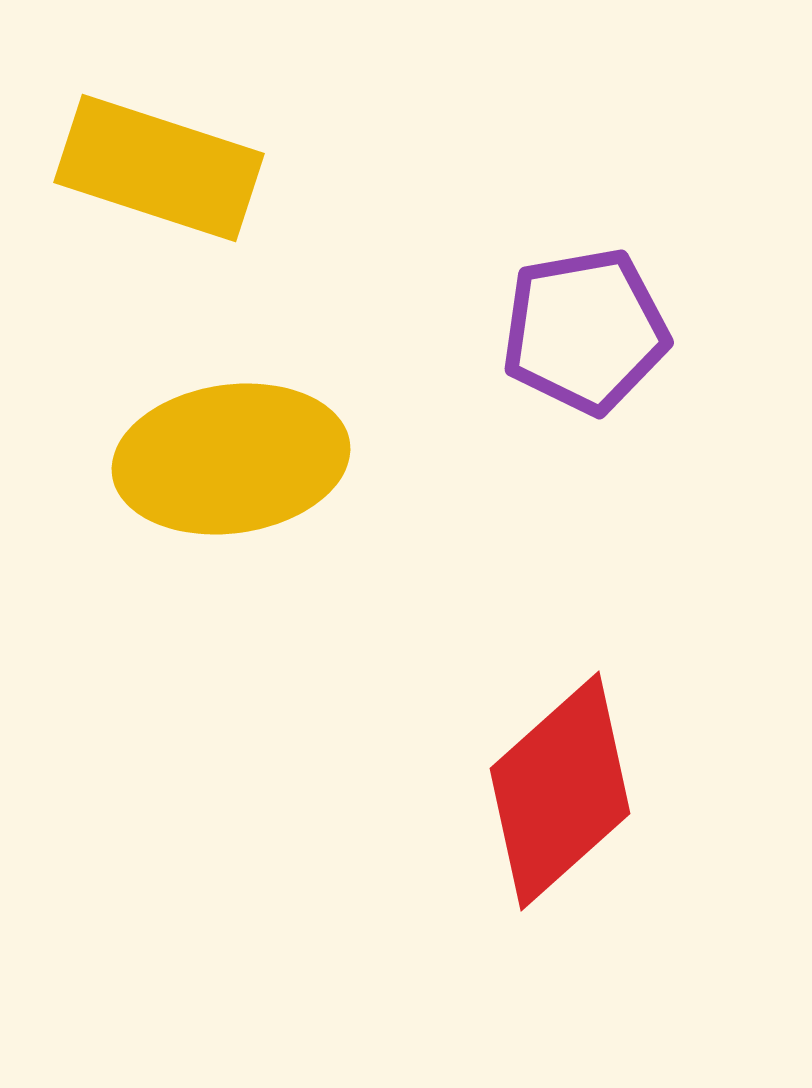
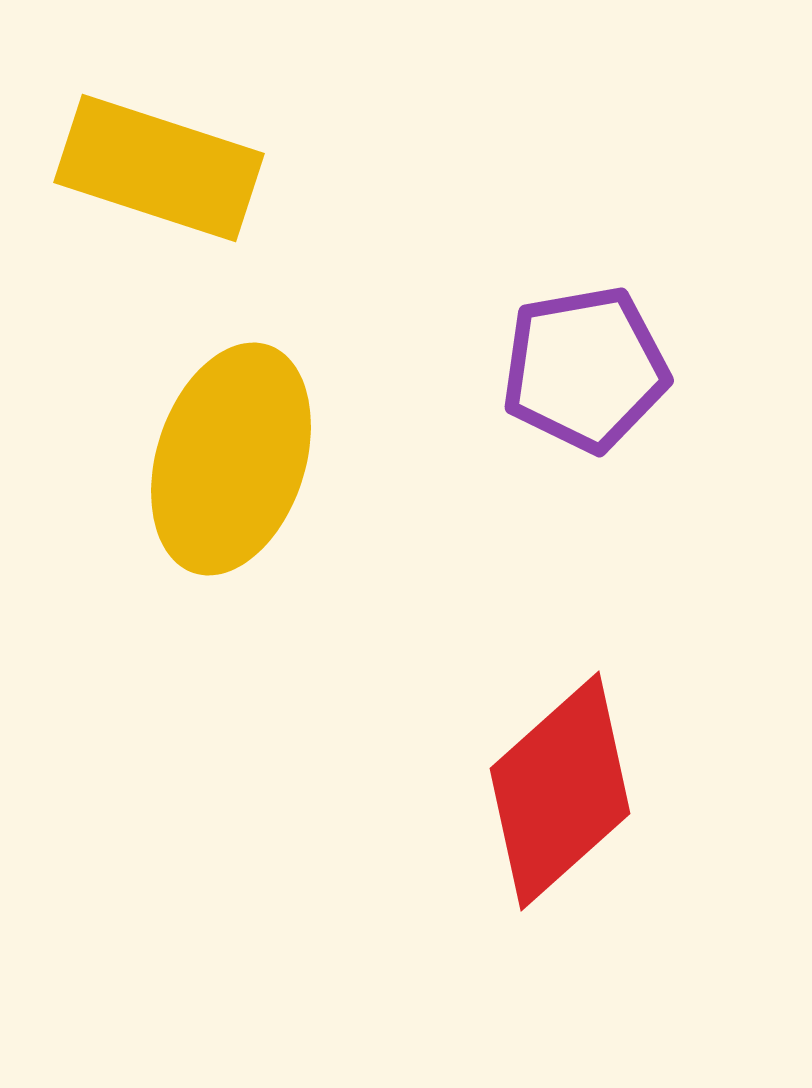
purple pentagon: moved 38 px down
yellow ellipse: rotated 64 degrees counterclockwise
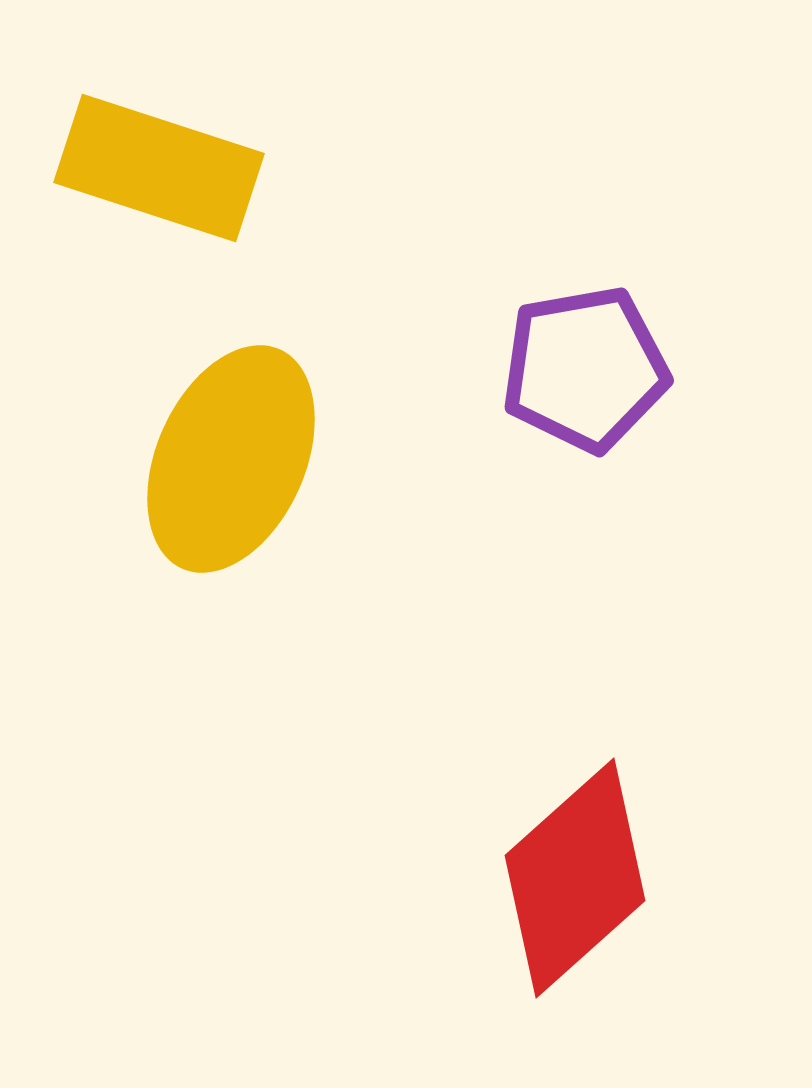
yellow ellipse: rotated 6 degrees clockwise
red diamond: moved 15 px right, 87 px down
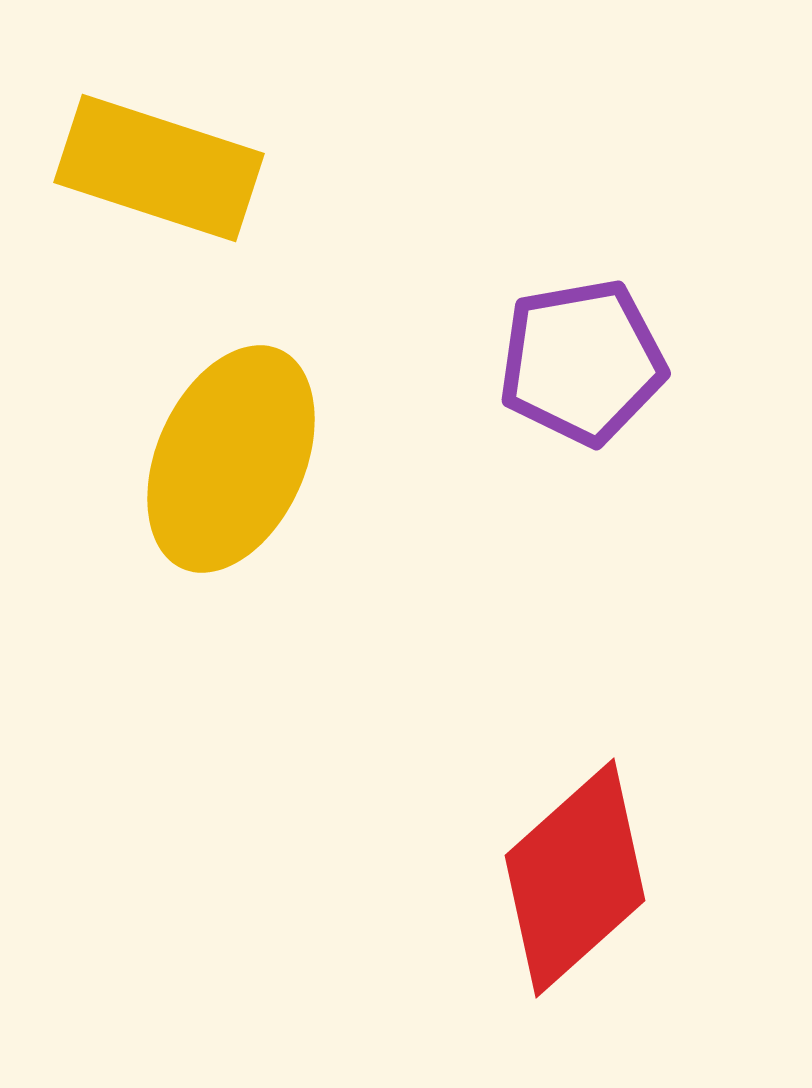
purple pentagon: moved 3 px left, 7 px up
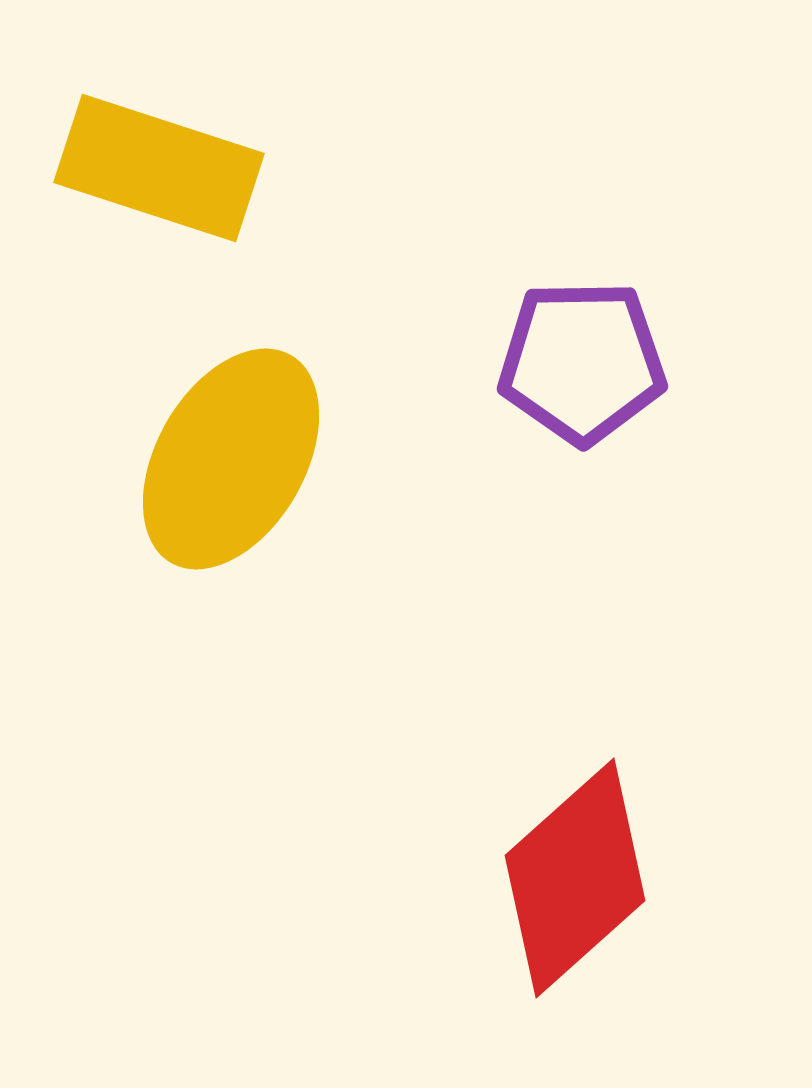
purple pentagon: rotated 9 degrees clockwise
yellow ellipse: rotated 6 degrees clockwise
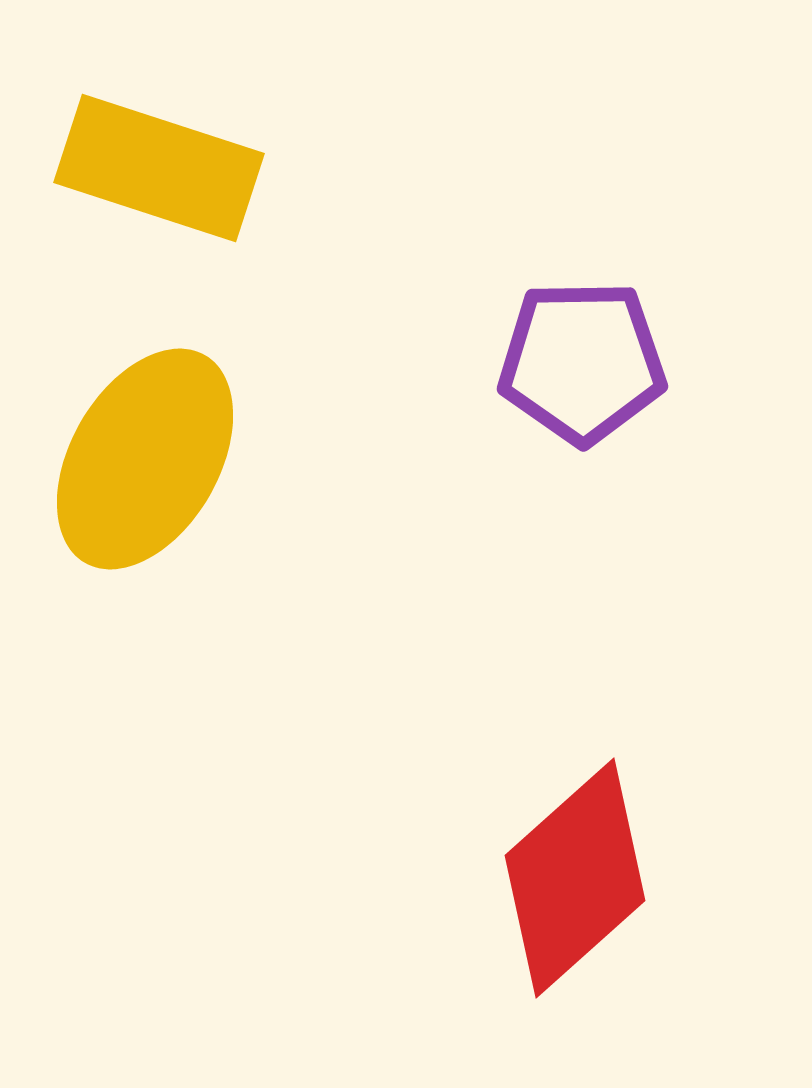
yellow ellipse: moved 86 px left
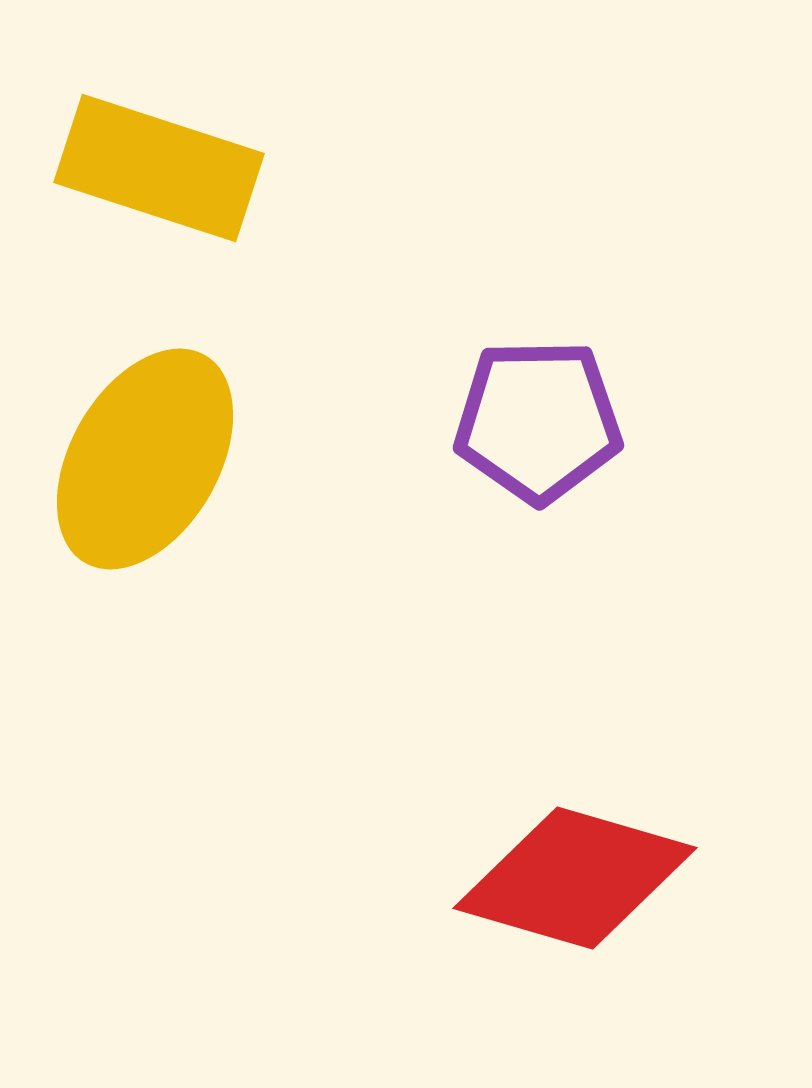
purple pentagon: moved 44 px left, 59 px down
red diamond: rotated 58 degrees clockwise
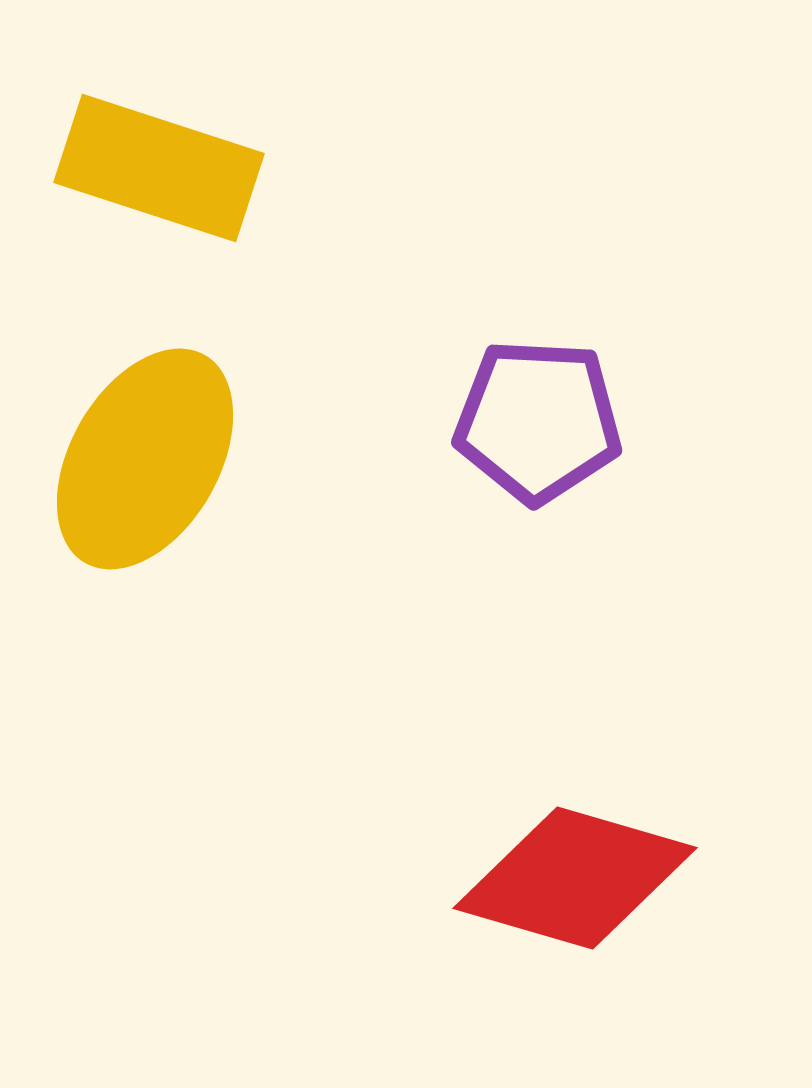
purple pentagon: rotated 4 degrees clockwise
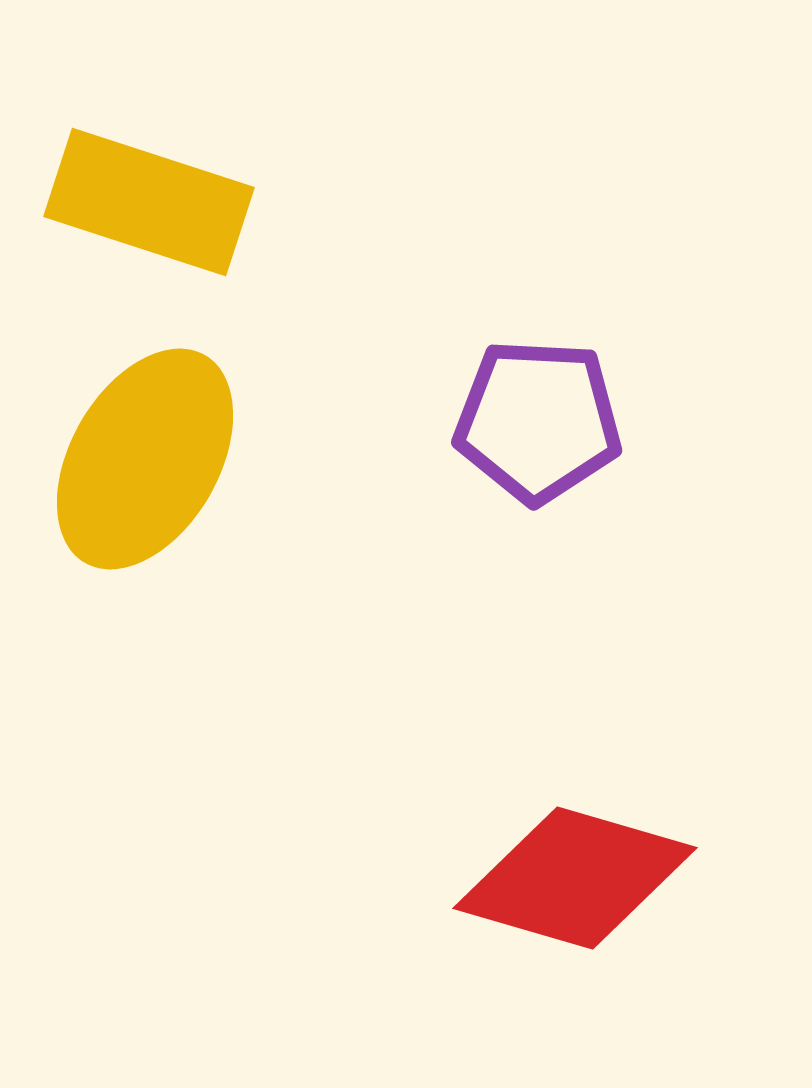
yellow rectangle: moved 10 px left, 34 px down
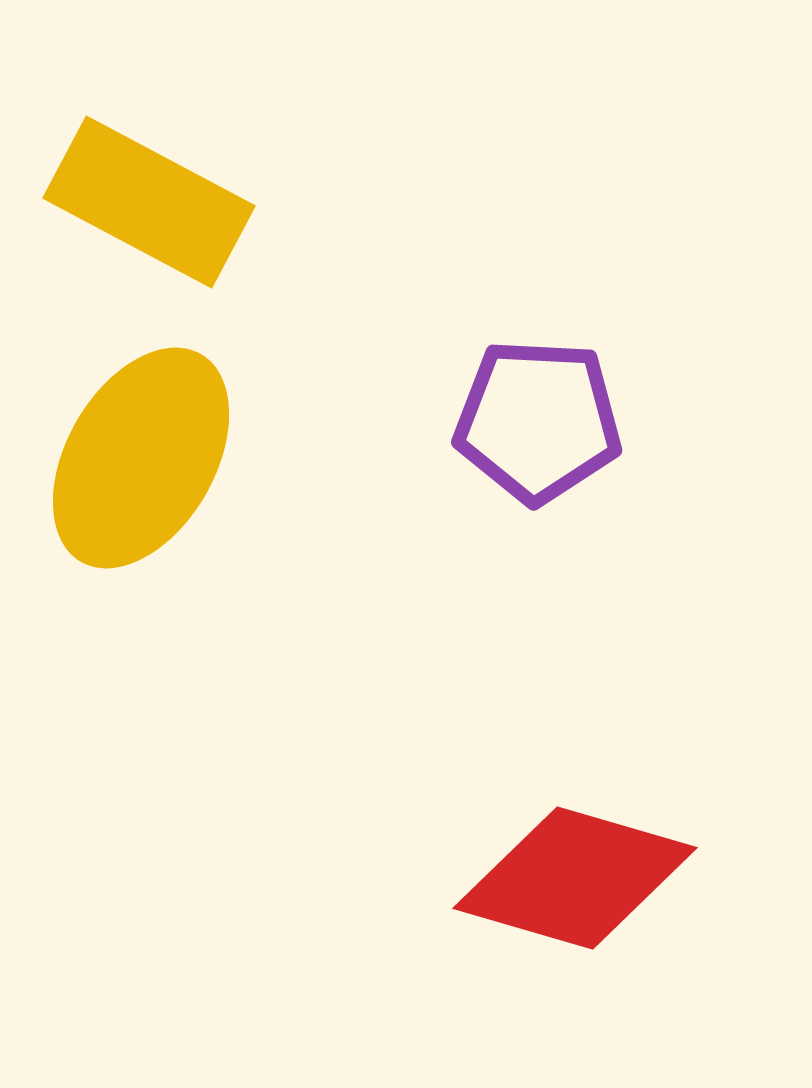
yellow rectangle: rotated 10 degrees clockwise
yellow ellipse: moved 4 px left, 1 px up
